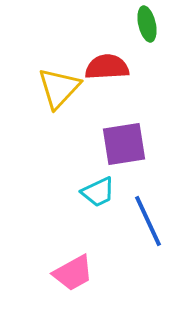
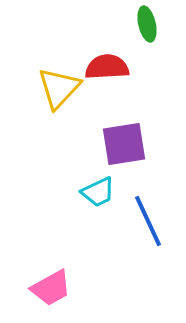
pink trapezoid: moved 22 px left, 15 px down
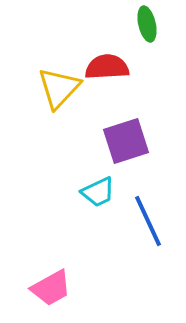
purple square: moved 2 px right, 3 px up; rotated 9 degrees counterclockwise
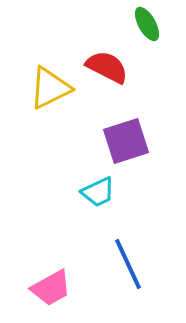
green ellipse: rotated 16 degrees counterclockwise
red semicircle: rotated 30 degrees clockwise
yellow triangle: moved 9 px left; rotated 21 degrees clockwise
blue line: moved 20 px left, 43 px down
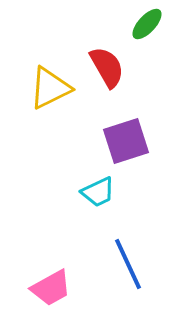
green ellipse: rotated 72 degrees clockwise
red semicircle: rotated 33 degrees clockwise
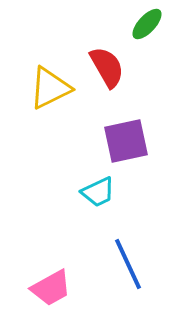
purple square: rotated 6 degrees clockwise
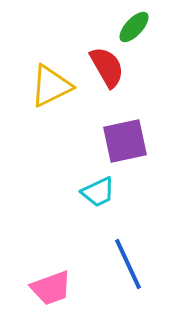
green ellipse: moved 13 px left, 3 px down
yellow triangle: moved 1 px right, 2 px up
purple square: moved 1 px left
pink trapezoid: rotated 9 degrees clockwise
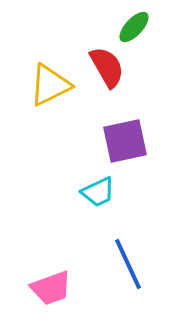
yellow triangle: moved 1 px left, 1 px up
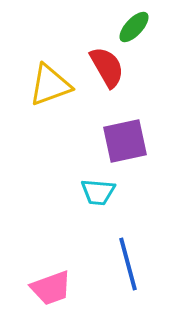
yellow triangle: rotated 6 degrees clockwise
cyan trapezoid: rotated 30 degrees clockwise
blue line: rotated 10 degrees clockwise
